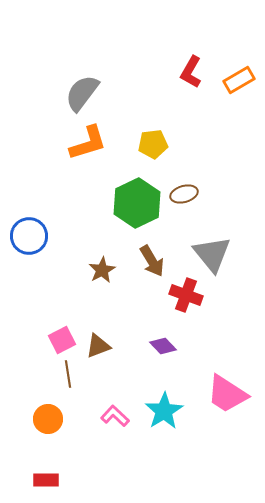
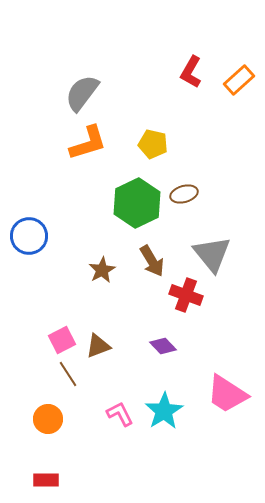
orange rectangle: rotated 12 degrees counterclockwise
yellow pentagon: rotated 20 degrees clockwise
brown line: rotated 24 degrees counterclockwise
pink L-shape: moved 5 px right, 2 px up; rotated 20 degrees clockwise
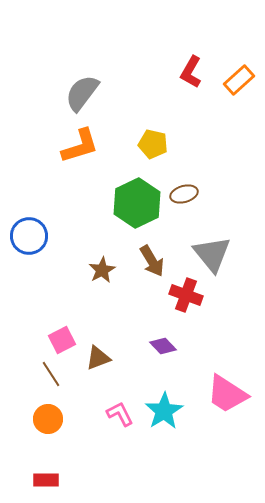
orange L-shape: moved 8 px left, 3 px down
brown triangle: moved 12 px down
brown line: moved 17 px left
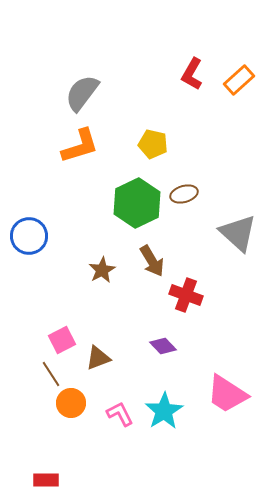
red L-shape: moved 1 px right, 2 px down
gray triangle: moved 26 px right, 21 px up; rotated 9 degrees counterclockwise
orange circle: moved 23 px right, 16 px up
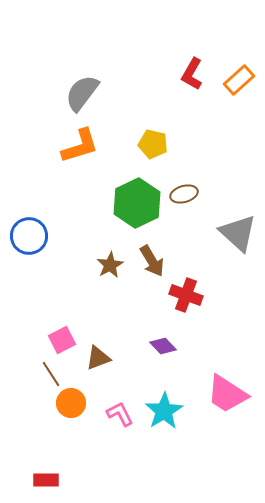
brown star: moved 8 px right, 5 px up
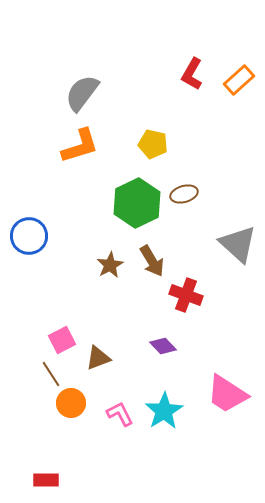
gray triangle: moved 11 px down
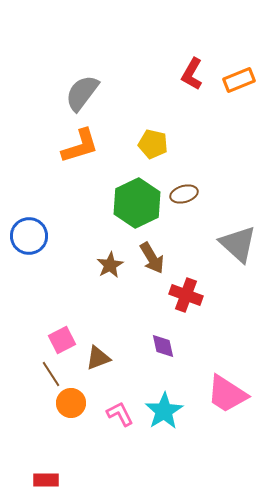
orange rectangle: rotated 20 degrees clockwise
brown arrow: moved 3 px up
purple diamond: rotated 32 degrees clockwise
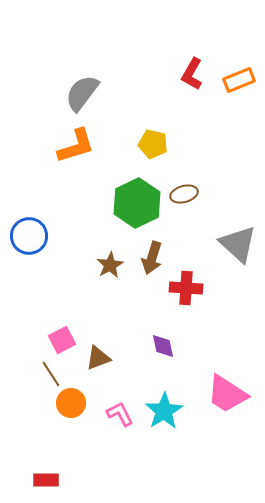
orange L-shape: moved 4 px left
brown arrow: rotated 48 degrees clockwise
red cross: moved 7 px up; rotated 16 degrees counterclockwise
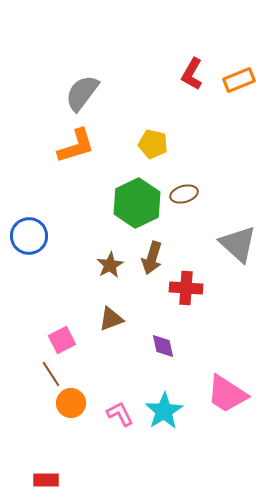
brown triangle: moved 13 px right, 39 px up
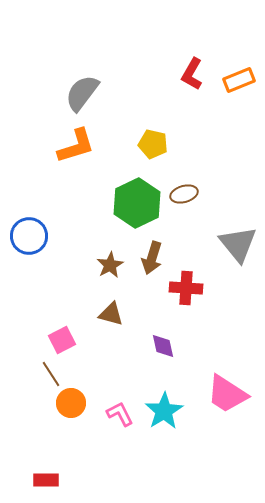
gray triangle: rotated 9 degrees clockwise
brown triangle: moved 5 px up; rotated 36 degrees clockwise
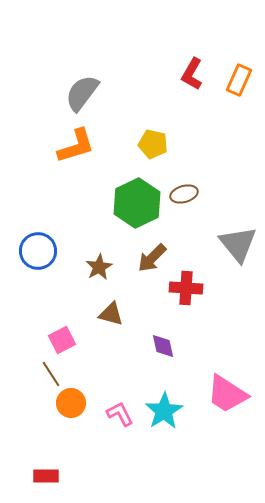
orange rectangle: rotated 44 degrees counterclockwise
blue circle: moved 9 px right, 15 px down
brown arrow: rotated 28 degrees clockwise
brown star: moved 11 px left, 2 px down
red rectangle: moved 4 px up
